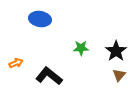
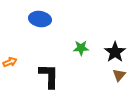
black star: moved 1 px left, 1 px down
orange arrow: moved 6 px left, 1 px up
black L-shape: rotated 52 degrees clockwise
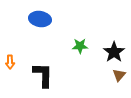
green star: moved 1 px left, 2 px up
black star: moved 1 px left
orange arrow: rotated 112 degrees clockwise
black L-shape: moved 6 px left, 1 px up
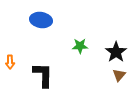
blue ellipse: moved 1 px right, 1 px down
black star: moved 2 px right
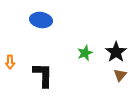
green star: moved 5 px right, 7 px down; rotated 21 degrees counterclockwise
brown triangle: moved 1 px right
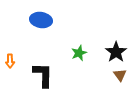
green star: moved 6 px left
orange arrow: moved 1 px up
brown triangle: rotated 16 degrees counterclockwise
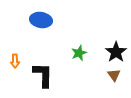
orange arrow: moved 5 px right
brown triangle: moved 6 px left
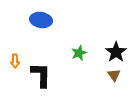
black L-shape: moved 2 px left
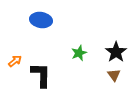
orange arrow: rotated 128 degrees counterclockwise
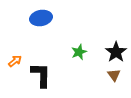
blue ellipse: moved 2 px up; rotated 20 degrees counterclockwise
green star: moved 1 px up
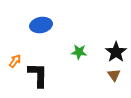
blue ellipse: moved 7 px down
green star: rotated 28 degrees clockwise
orange arrow: rotated 16 degrees counterclockwise
black L-shape: moved 3 px left
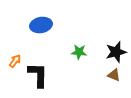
black star: rotated 20 degrees clockwise
brown triangle: rotated 32 degrees counterclockwise
